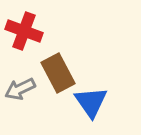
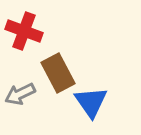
gray arrow: moved 5 px down
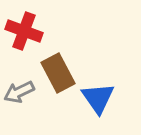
gray arrow: moved 1 px left, 2 px up
blue triangle: moved 7 px right, 4 px up
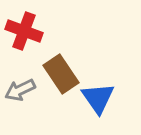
brown rectangle: moved 3 px right, 1 px down; rotated 6 degrees counterclockwise
gray arrow: moved 1 px right, 2 px up
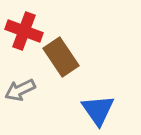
brown rectangle: moved 17 px up
blue triangle: moved 12 px down
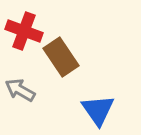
gray arrow: rotated 56 degrees clockwise
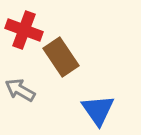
red cross: moved 1 px up
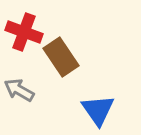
red cross: moved 2 px down
gray arrow: moved 1 px left
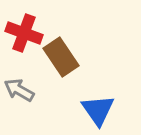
red cross: moved 1 px down
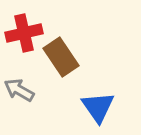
red cross: rotated 33 degrees counterclockwise
blue triangle: moved 3 px up
